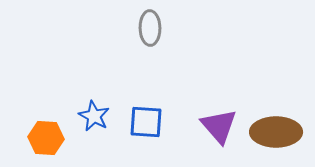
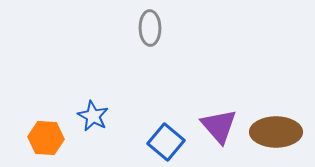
blue star: moved 1 px left
blue square: moved 20 px right, 20 px down; rotated 36 degrees clockwise
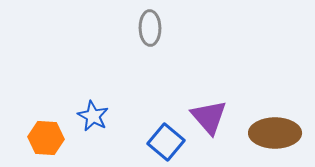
purple triangle: moved 10 px left, 9 px up
brown ellipse: moved 1 px left, 1 px down
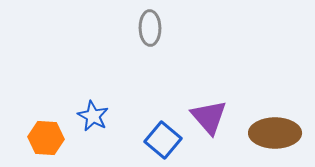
blue square: moved 3 px left, 2 px up
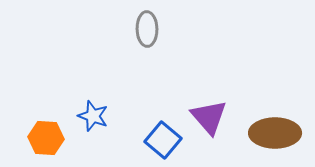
gray ellipse: moved 3 px left, 1 px down
blue star: rotated 8 degrees counterclockwise
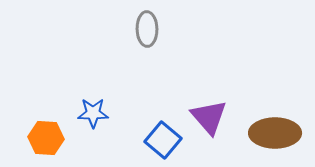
blue star: moved 3 px up; rotated 20 degrees counterclockwise
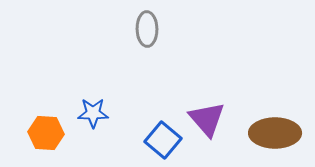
purple triangle: moved 2 px left, 2 px down
orange hexagon: moved 5 px up
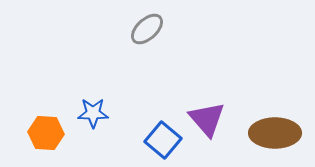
gray ellipse: rotated 48 degrees clockwise
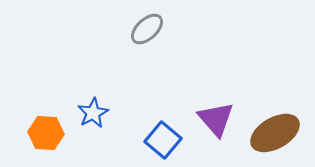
blue star: rotated 28 degrees counterclockwise
purple triangle: moved 9 px right
brown ellipse: rotated 30 degrees counterclockwise
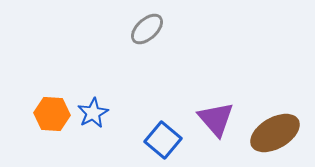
orange hexagon: moved 6 px right, 19 px up
